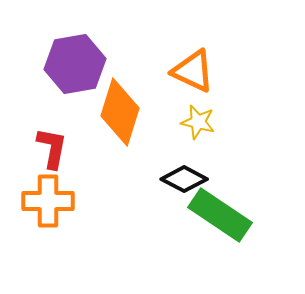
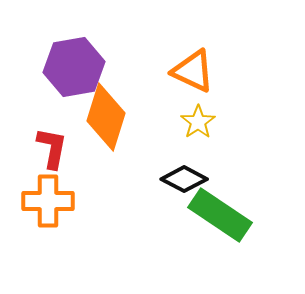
purple hexagon: moved 1 px left, 3 px down
orange diamond: moved 14 px left, 5 px down
yellow star: rotated 24 degrees clockwise
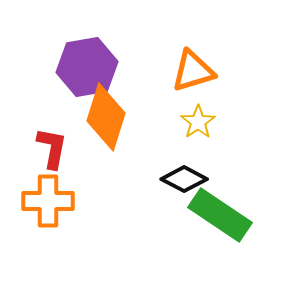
purple hexagon: moved 13 px right
orange triangle: rotated 42 degrees counterclockwise
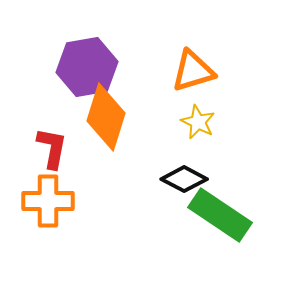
yellow star: rotated 12 degrees counterclockwise
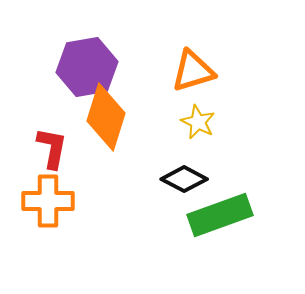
green rectangle: rotated 54 degrees counterclockwise
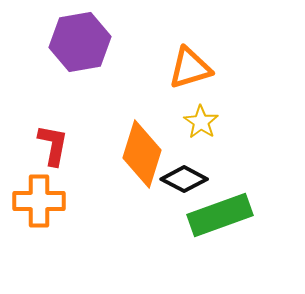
purple hexagon: moved 7 px left, 25 px up
orange triangle: moved 3 px left, 3 px up
orange diamond: moved 36 px right, 37 px down
yellow star: moved 3 px right; rotated 8 degrees clockwise
red L-shape: moved 1 px right, 3 px up
orange cross: moved 9 px left
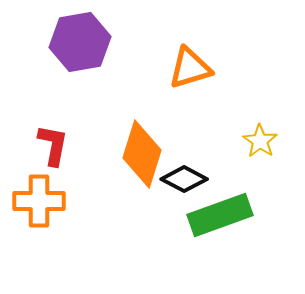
yellow star: moved 59 px right, 19 px down
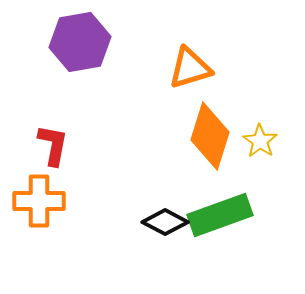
orange diamond: moved 68 px right, 18 px up
black diamond: moved 19 px left, 43 px down
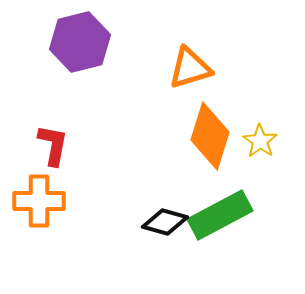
purple hexagon: rotated 4 degrees counterclockwise
green rectangle: rotated 8 degrees counterclockwise
black diamond: rotated 12 degrees counterclockwise
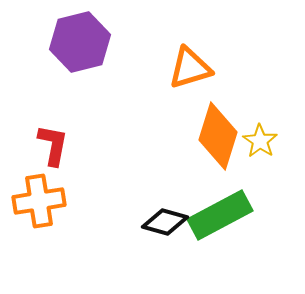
orange diamond: moved 8 px right
orange cross: rotated 9 degrees counterclockwise
